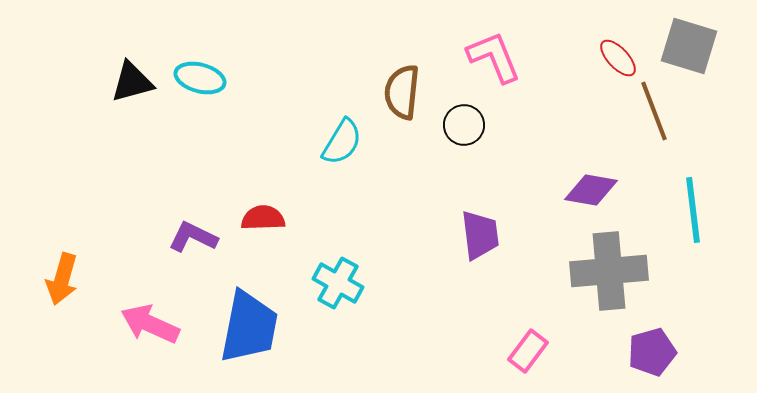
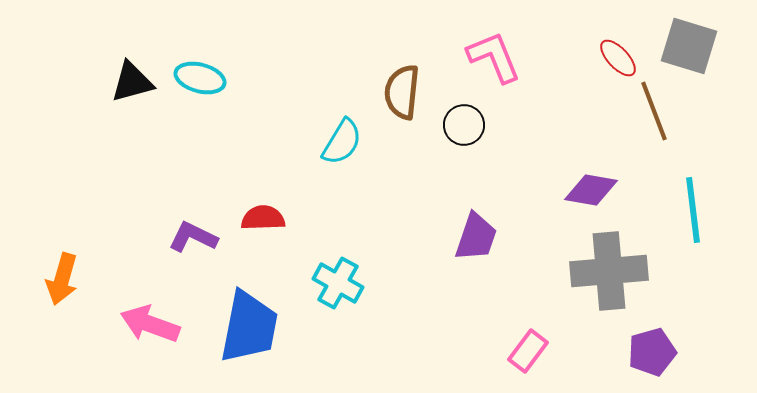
purple trapezoid: moved 4 px left, 2 px down; rotated 26 degrees clockwise
pink arrow: rotated 4 degrees counterclockwise
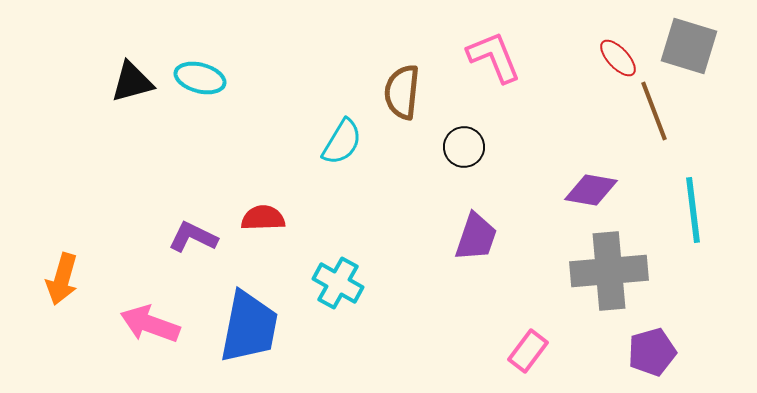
black circle: moved 22 px down
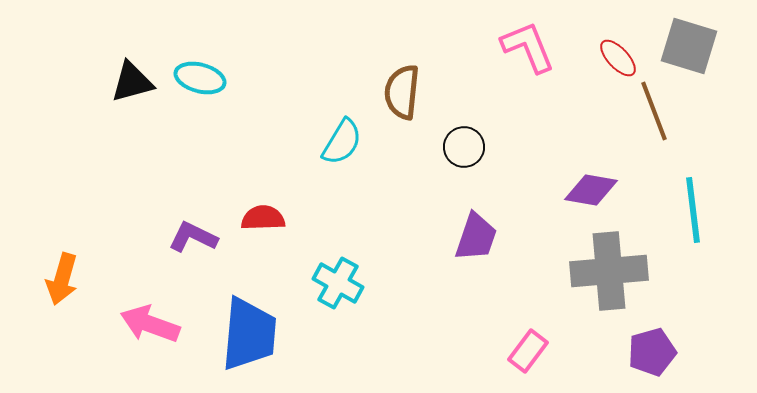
pink L-shape: moved 34 px right, 10 px up
blue trapezoid: moved 7 px down; rotated 6 degrees counterclockwise
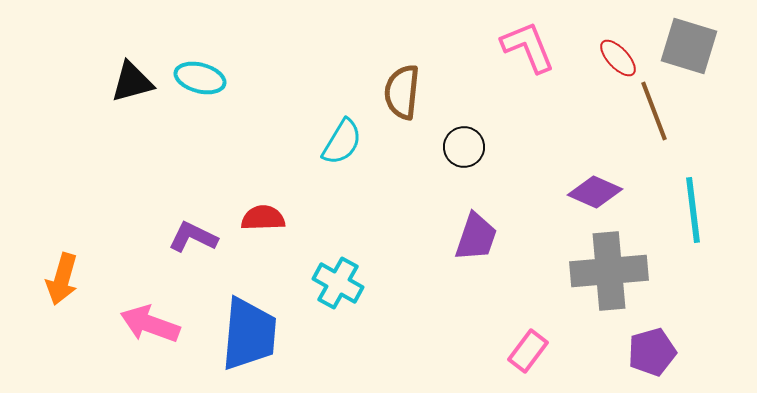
purple diamond: moved 4 px right, 2 px down; rotated 14 degrees clockwise
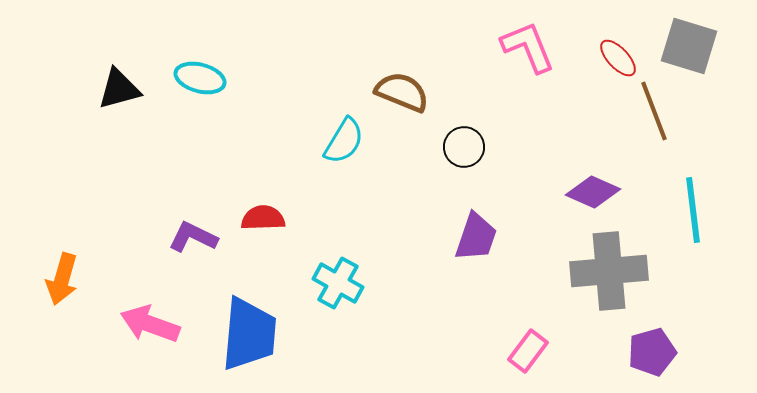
black triangle: moved 13 px left, 7 px down
brown semicircle: rotated 106 degrees clockwise
cyan semicircle: moved 2 px right, 1 px up
purple diamond: moved 2 px left
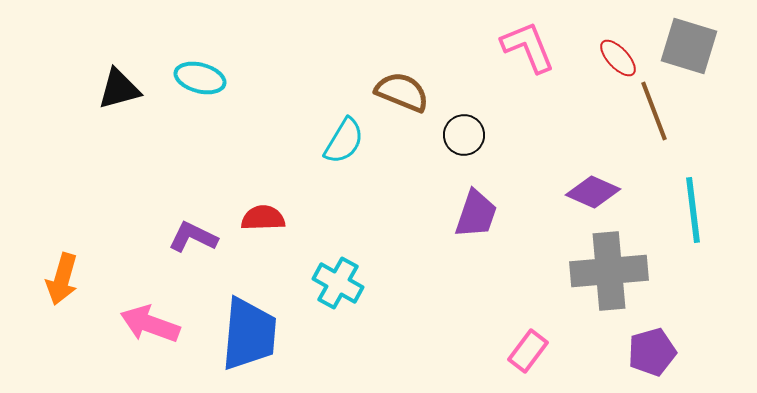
black circle: moved 12 px up
purple trapezoid: moved 23 px up
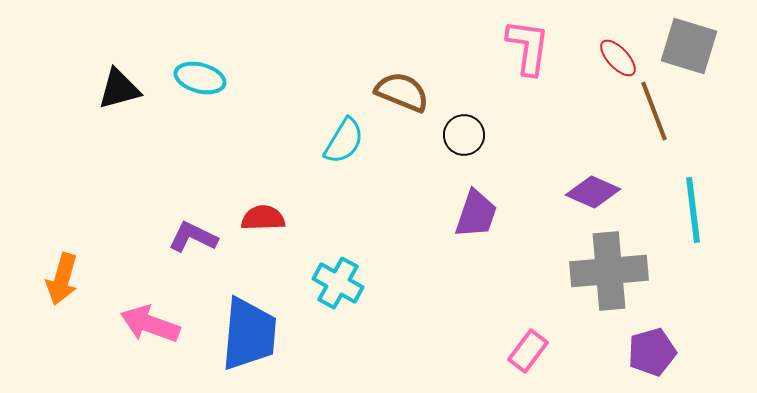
pink L-shape: rotated 30 degrees clockwise
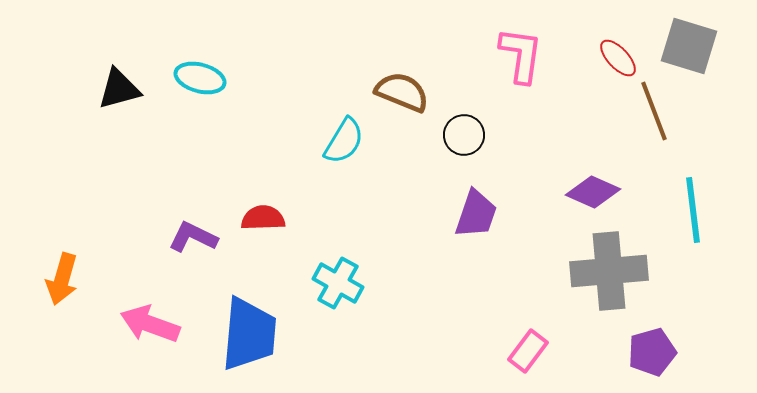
pink L-shape: moved 7 px left, 8 px down
